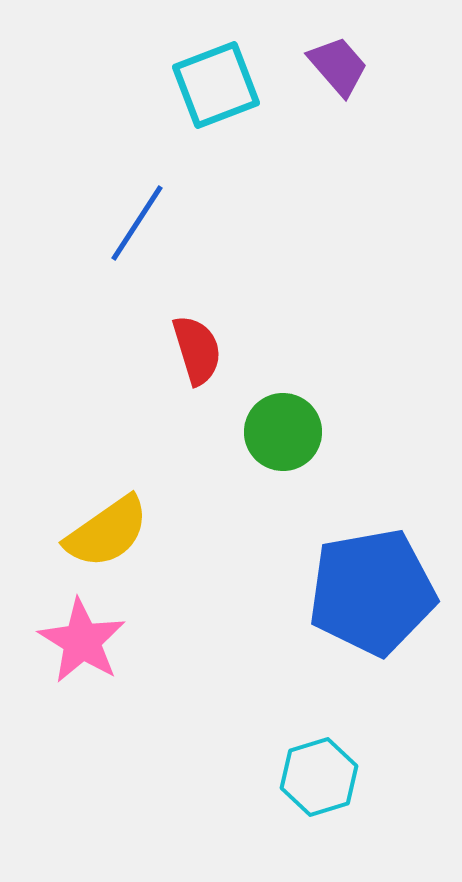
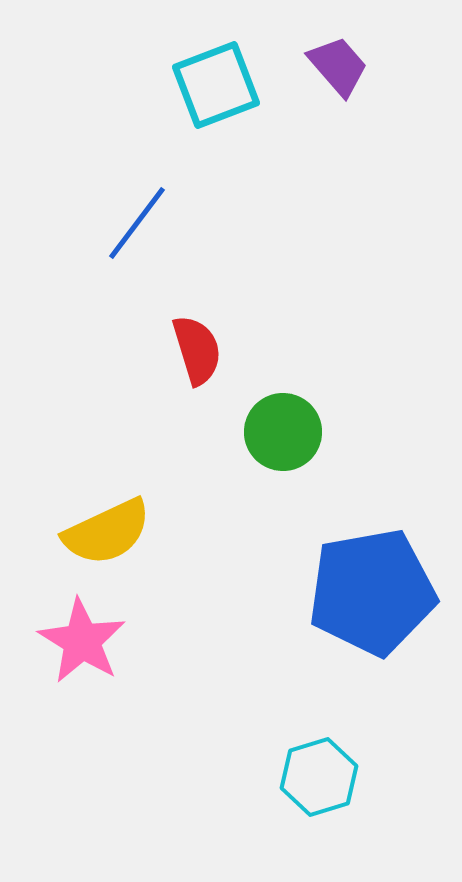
blue line: rotated 4 degrees clockwise
yellow semicircle: rotated 10 degrees clockwise
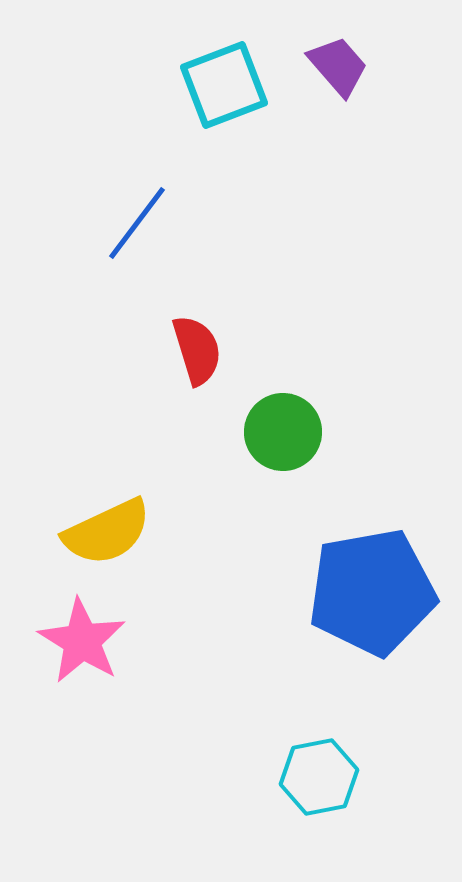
cyan square: moved 8 px right
cyan hexagon: rotated 6 degrees clockwise
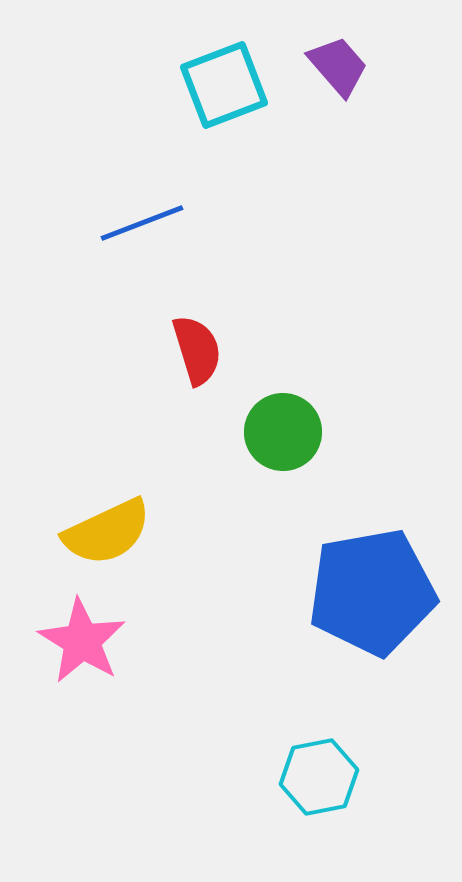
blue line: moved 5 px right; rotated 32 degrees clockwise
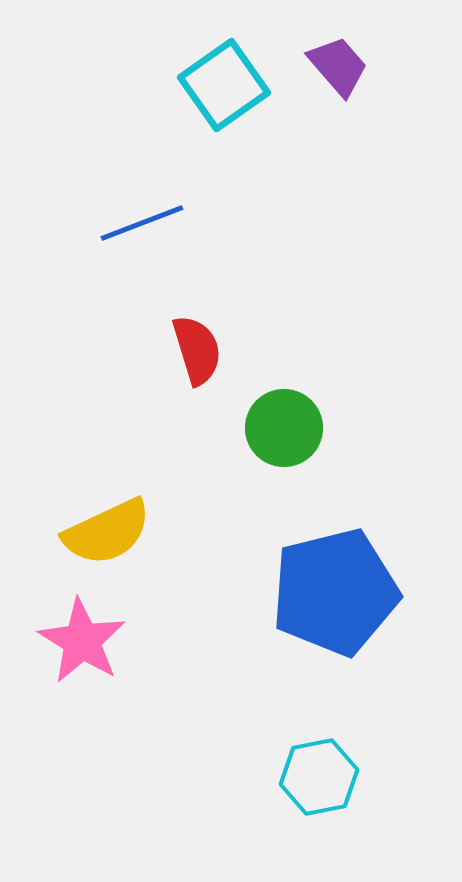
cyan square: rotated 14 degrees counterclockwise
green circle: moved 1 px right, 4 px up
blue pentagon: moved 37 px left; rotated 4 degrees counterclockwise
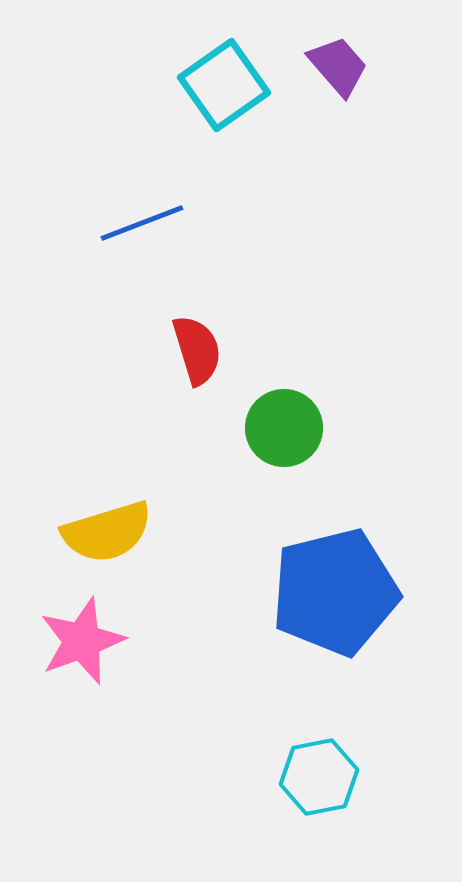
yellow semicircle: rotated 8 degrees clockwise
pink star: rotated 20 degrees clockwise
